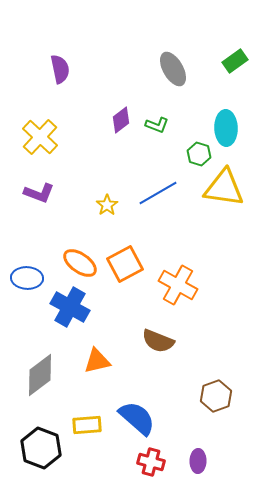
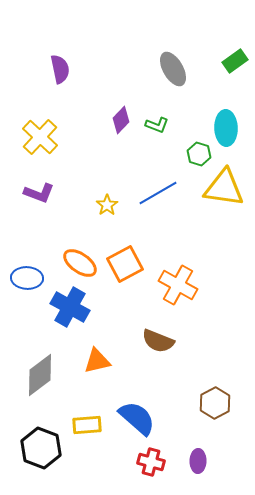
purple diamond: rotated 8 degrees counterclockwise
brown hexagon: moved 1 px left, 7 px down; rotated 8 degrees counterclockwise
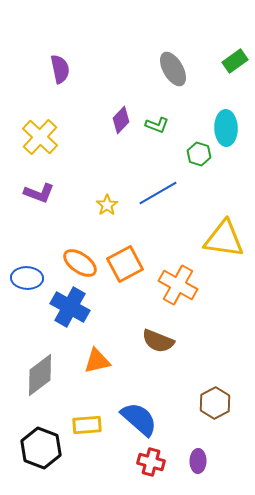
yellow triangle: moved 51 px down
blue semicircle: moved 2 px right, 1 px down
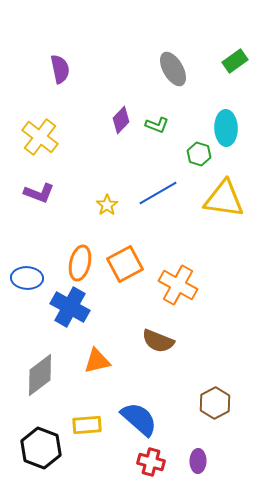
yellow cross: rotated 6 degrees counterclockwise
yellow triangle: moved 40 px up
orange ellipse: rotated 68 degrees clockwise
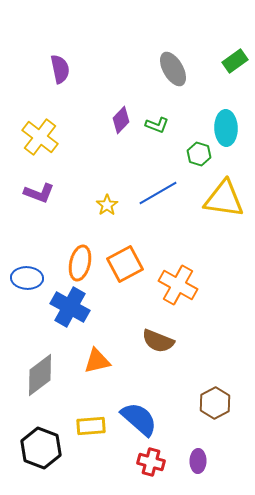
yellow rectangle: moved 4 px right, 1 px down
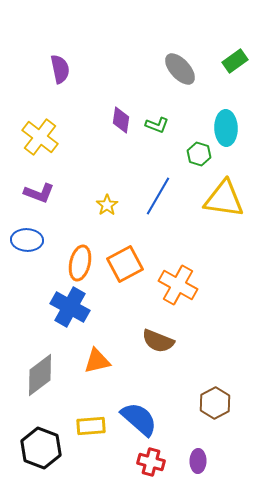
gray ellipse: moved 7 px right; rotated 12 degrees counterclockwise
purple diamond: rotated 36 degrees counterclockwise
blue line: moved 3 px down; rotated 30 degrees counterclockwise
blue ellipse: moved 38 px up
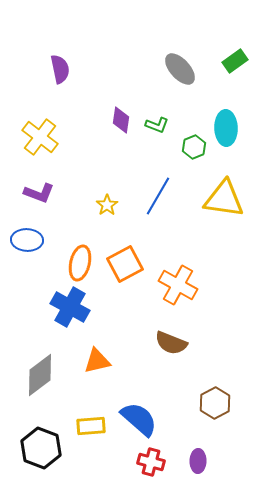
green hexagon: moved 5 px left, 7 px up; rotated 20 degrees clockwise
brown semicircle: moved 13 px right, 2 px down
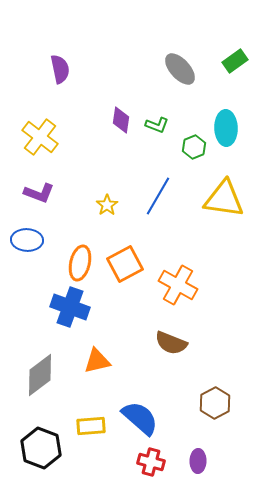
blue cross: rotated 9 degrees counterclockwise
blue semicircle: moved 1 px right, 1 px up
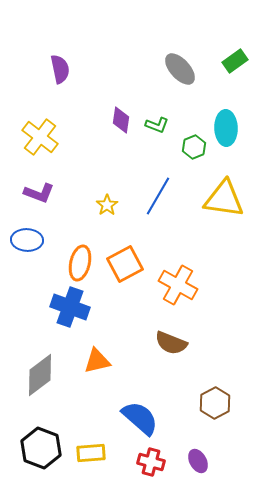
yellow rectangle: moved 27 px down
purple ellipse: rotated 30 degrees counterclockwise
